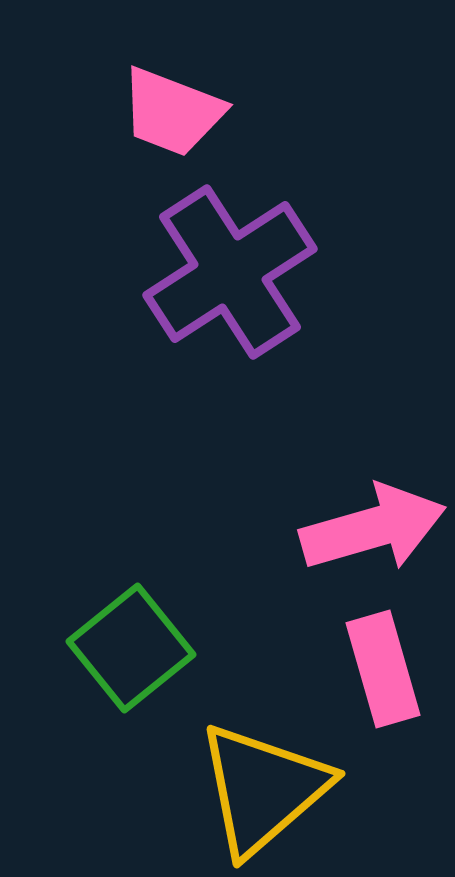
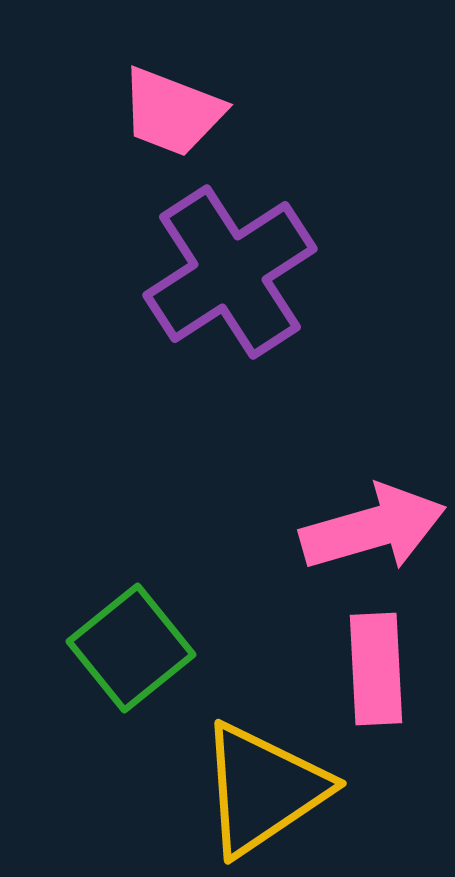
pink rectangle: moved 7 px left; rotated 13 degrees clockwise
yellow triangle: rotated 7 degrees clockwise
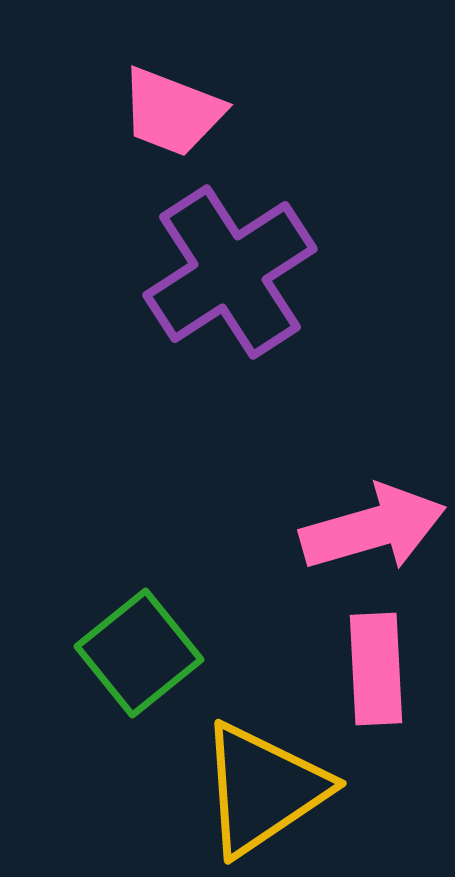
green square: moved 8 px right, 5 px down
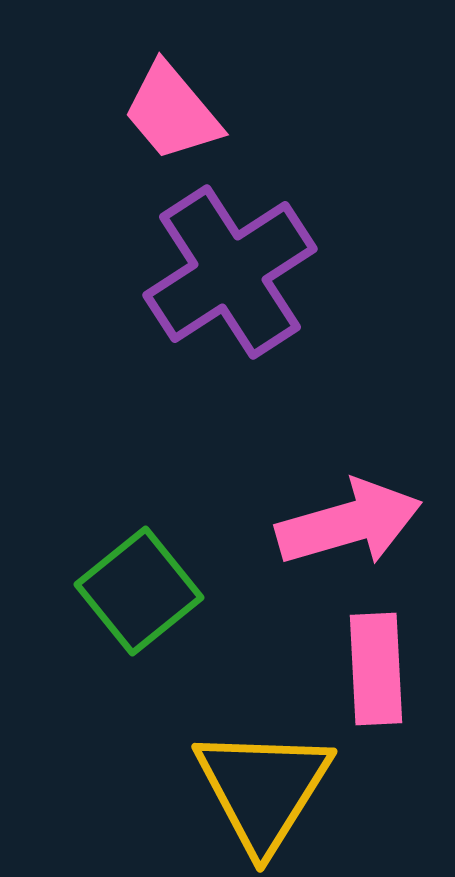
pink trapezoid: rotated 29 degrees clockwise
pink arrow: moved 24 px left, 5 px up
green square: moved 62 px up
yellow triangle: rotated 24 degrees counterclockwise
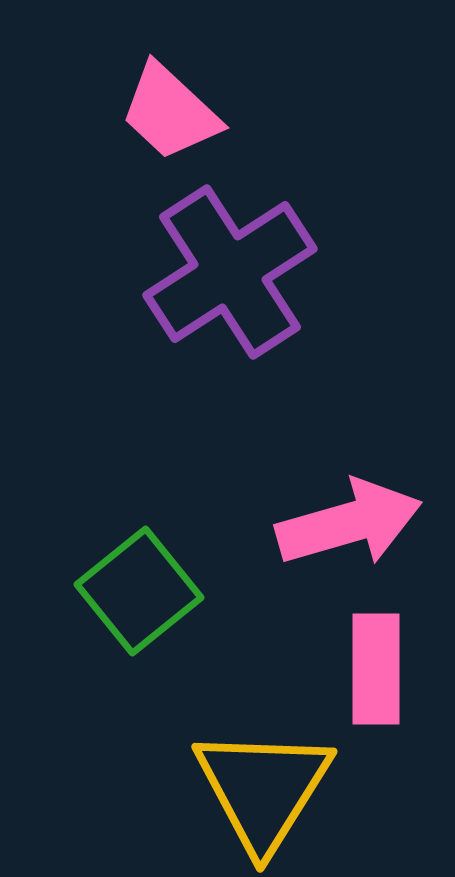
pink trapezoid: moved 2 px left; rotated 7 degrees counterclockwise
pink rectangle: rotated 3 degrees clockwise
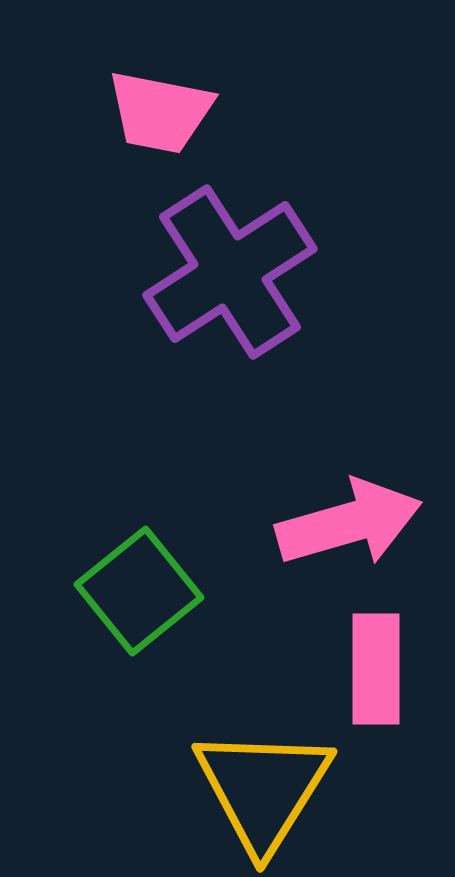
pink trapezoid: moved 10 px left; rotated 32 degrees counterclockwise
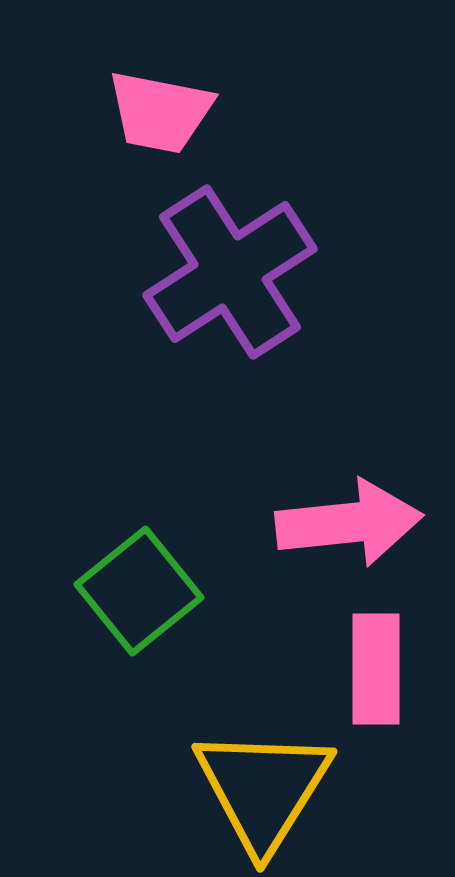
pink arrow: rotated 10 degrees clockwise
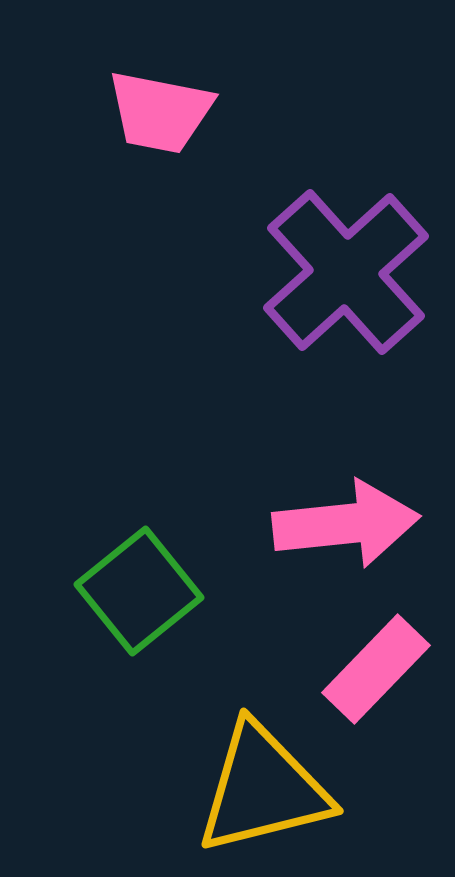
purple cross: moved 116 px right; rotated 9 degrees counterclockwise
pink arrow: moved 3 px left, 1 px down
pink rectangle: rotated 44 degrees clockwise
yellow triangle: rotated 44 degrees clockwise
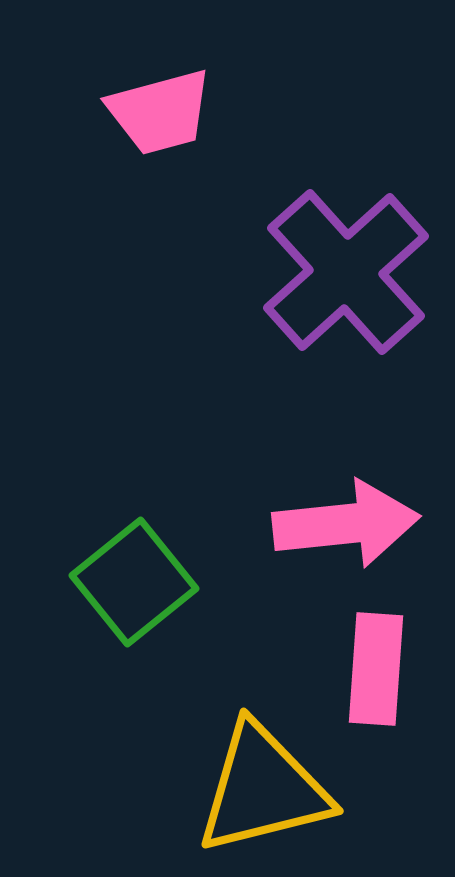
pink trapezoid: rotated 26 degrees counterclockwise
green square: moved 5 px left, 9 px up
pink rectangle: rotated 40 degrees counterclockwise
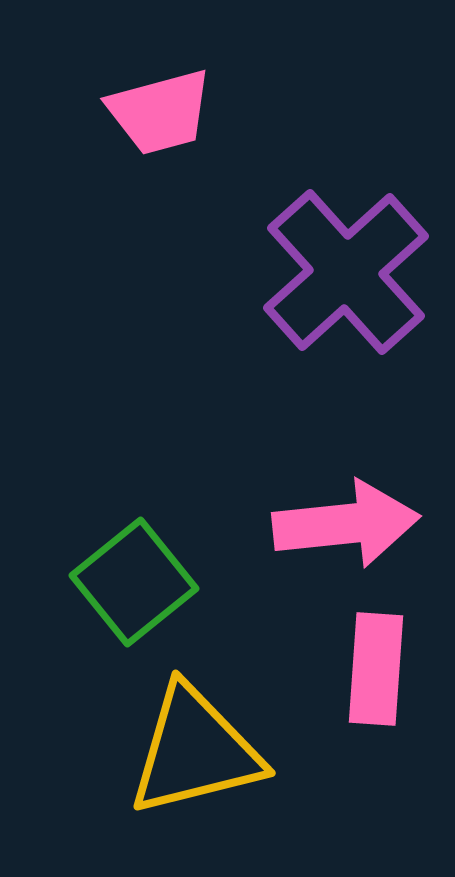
yellow triangle: moved 68 px left, 38 px up
